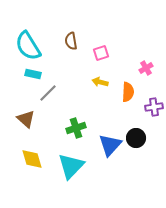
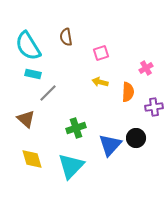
brown semicircle: moved 5 px left, 4 px up
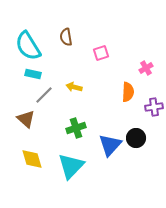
yellow arrow: moved 26 px left, 5 px down
gray line: moved 4 px left, 2 px down
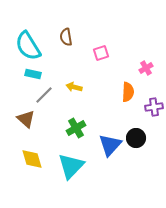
green cross: rotated 12 degrees counterclockwise
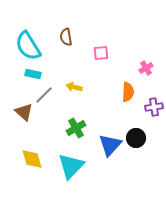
pink square: rotated 14 degrees clockwise
brown triangle: moved 2 px left, 7 px up
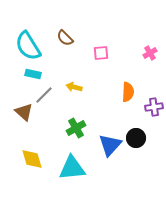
brown semicircle: moved 1 px left, 1 px down; rotated 36 degrees counterclockwise
pink cross: moved 4 px right, 15 px up
cyan triangle: moved 1 px right, 2 px down; rotated 40 degrees clockwise
